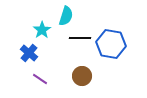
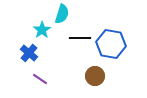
cyan semicircle: moved 4 px left, 2 px up
brown circle: moved 13 px right
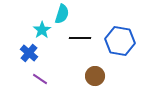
blue hexagon: moved 9 px right, 3 px up
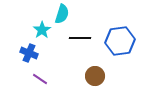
blue hexagon: rotated 16 degrees counterclockwise
blue cross: rotated 18 degrees counterclockwise
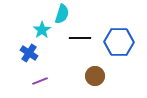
blue hexagon: moved 1 px left, 1 px down; rotated 8 degrees clockwise
blue cross: rotated 12 degrees clockwise
purple line: moved 2 px down; rotated 56 degrees counterclockwise
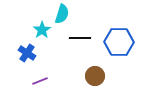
blue cross: moved 2 px left
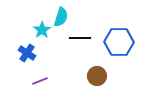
cyan semicircle: moved 1 px left, 3 px down
brown circle: moved 2 px right
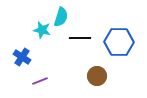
cyan star: rotated 24 degrees counterclockwise
blue cross: moved 5 px left, 4 px down
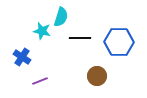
cyan star: moved 1 px down
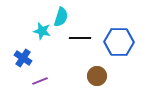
blue cross: moved 1 px right, 1 px down
